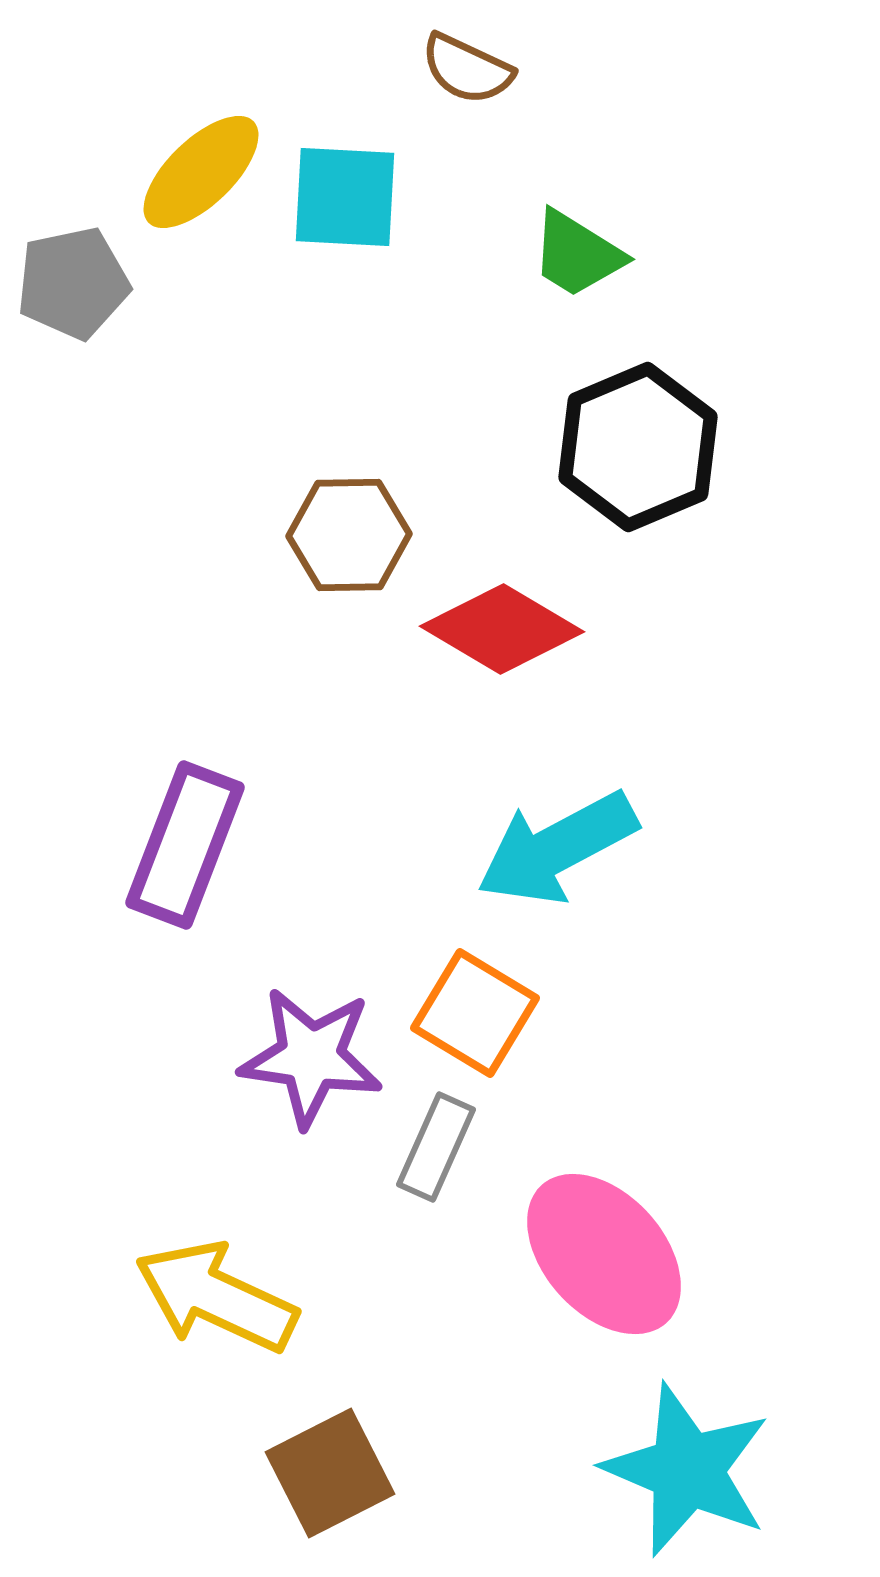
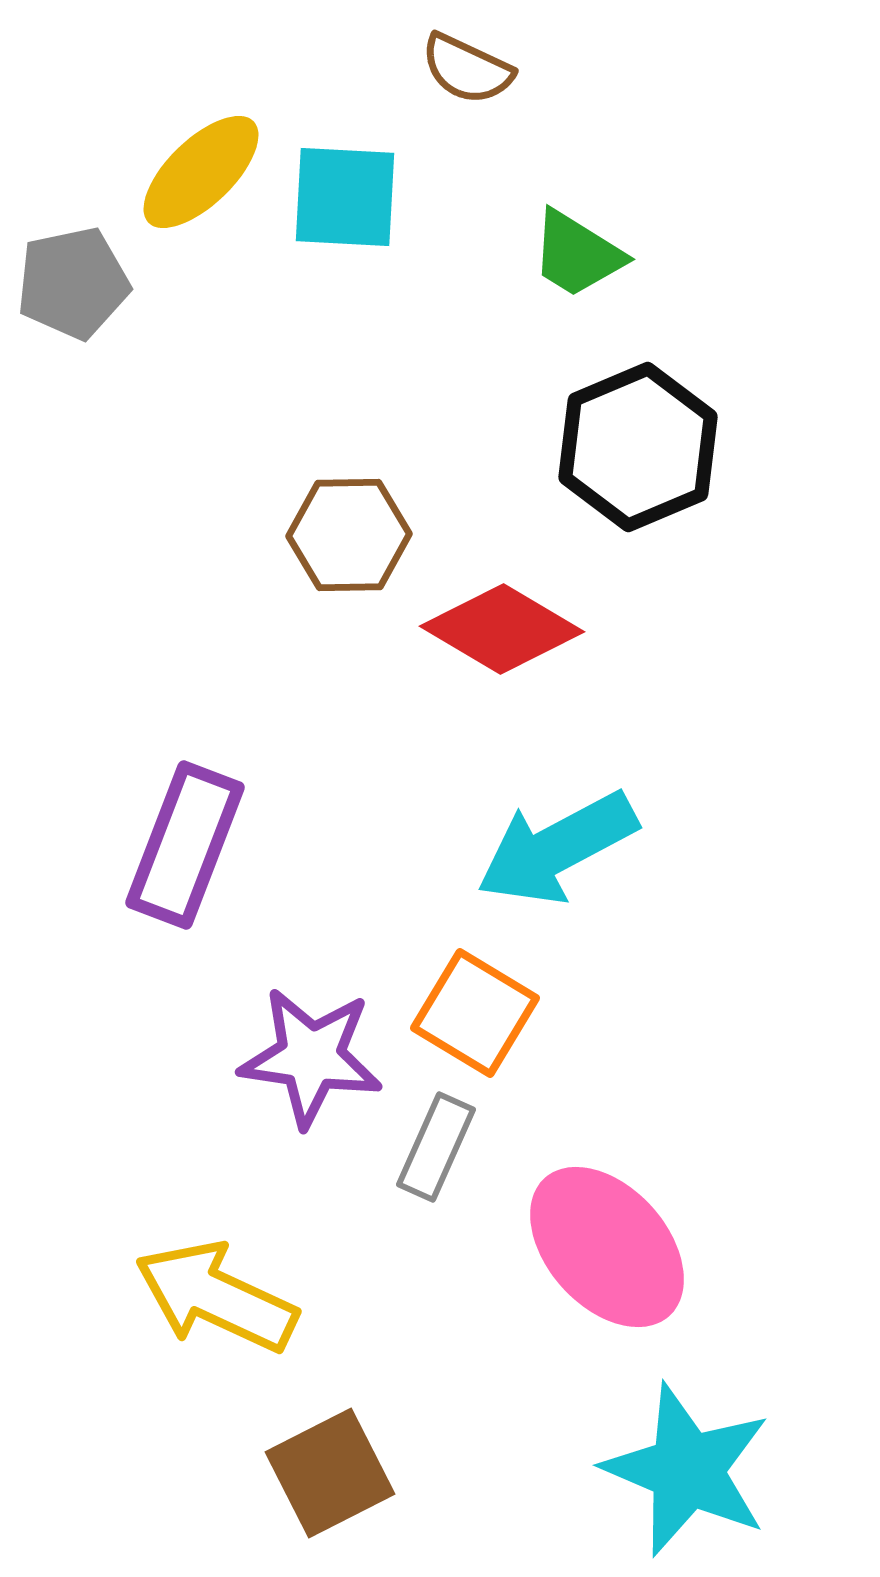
pink ellipse: moved 3 px right, 7 px up
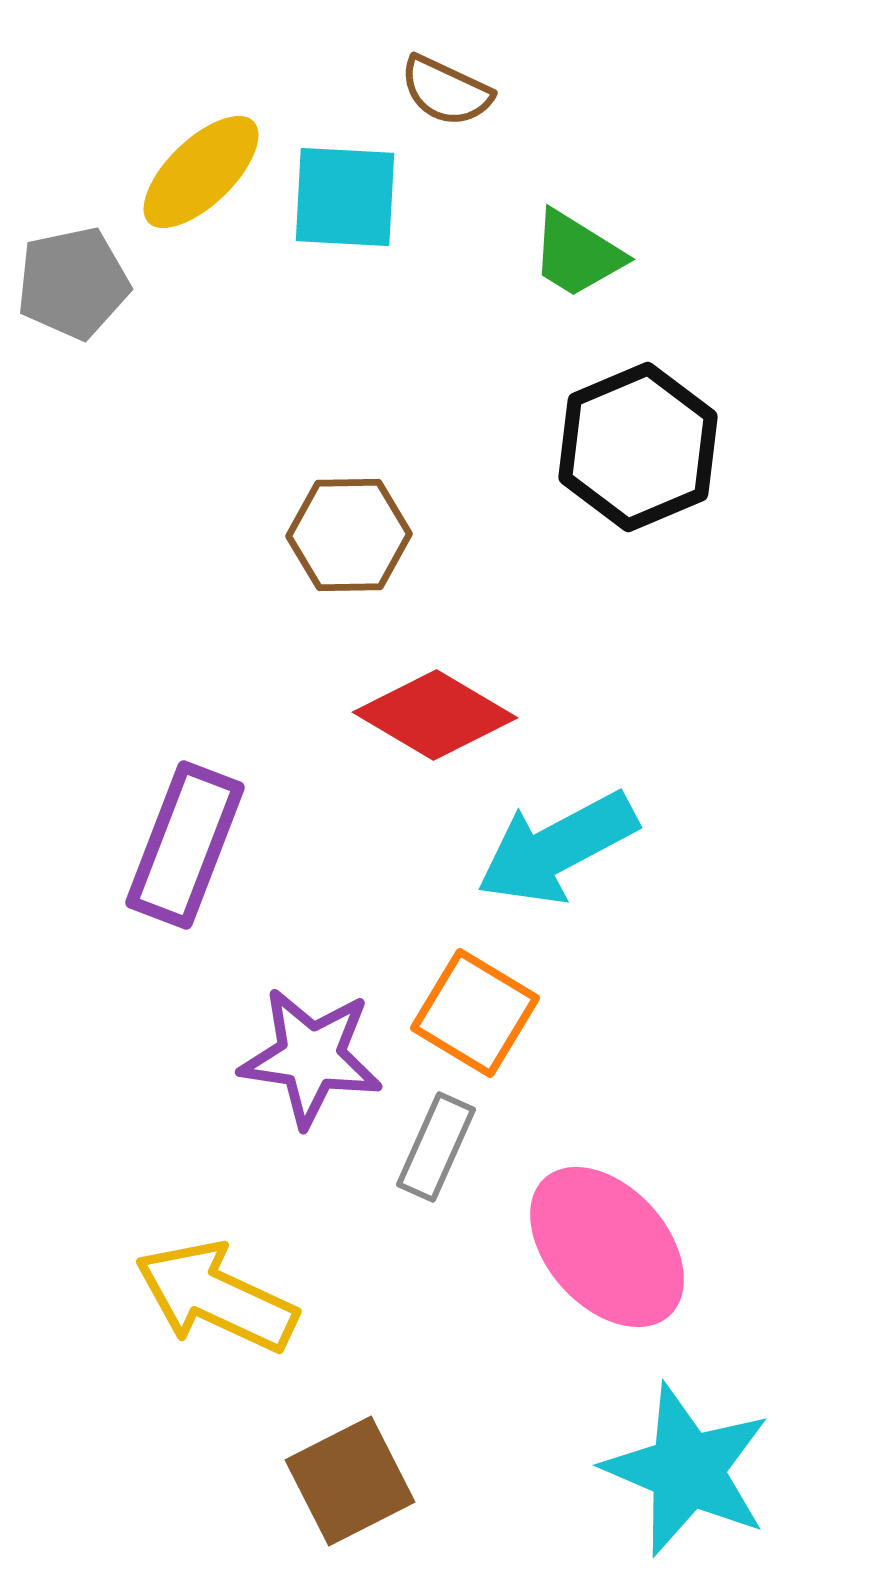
brown semicircle: moved 21 px left, 22 px down
red diamond: moved 67 px left, 86 px down
brown square: moved 20 px right, 8 px down
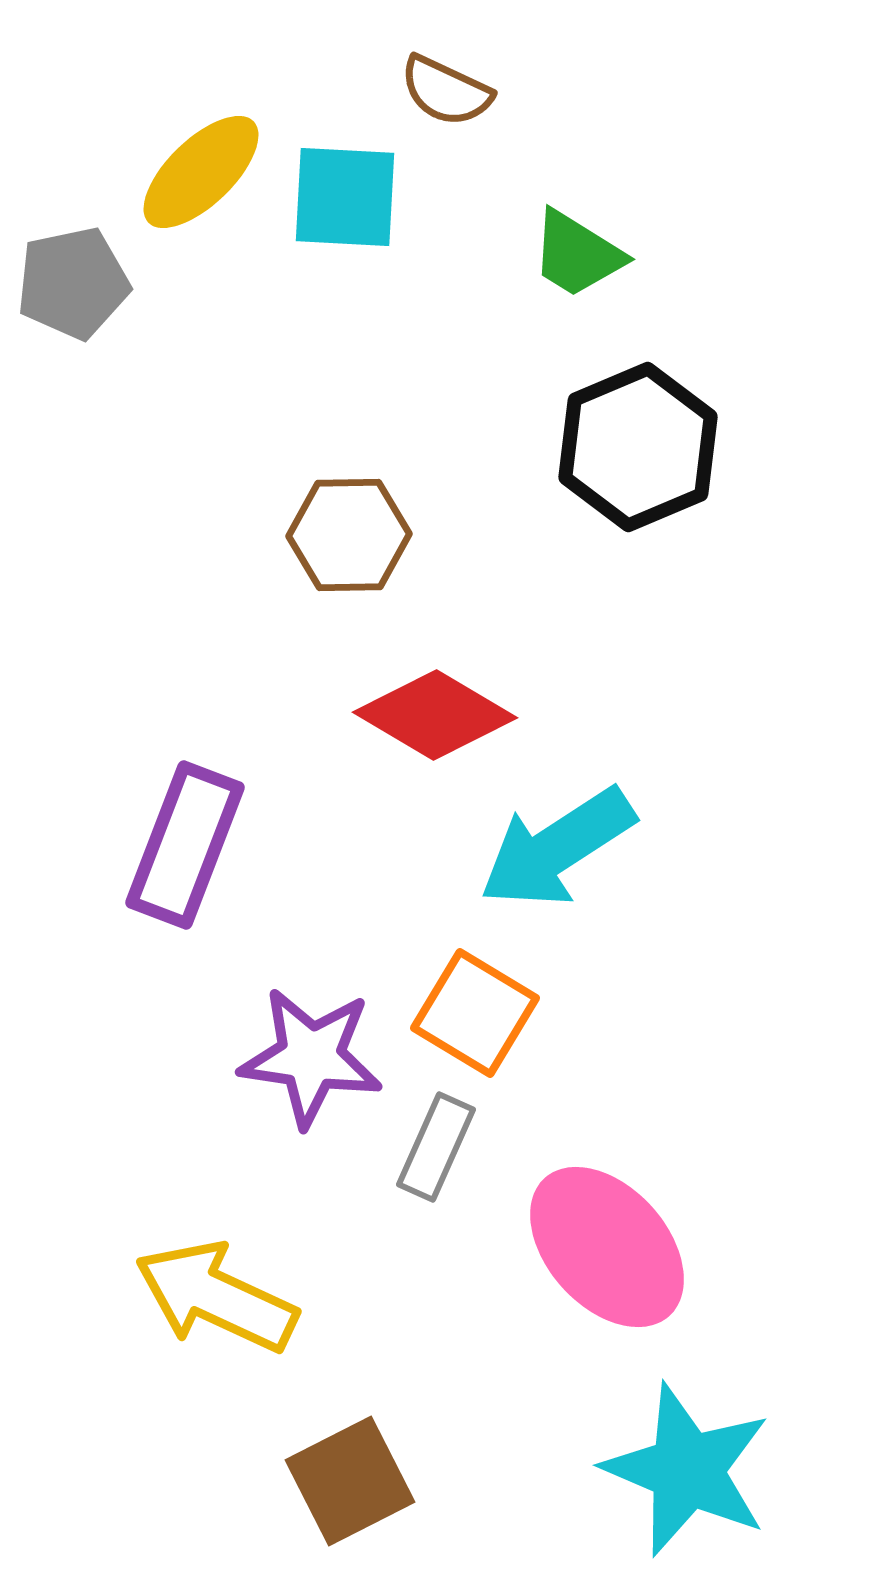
cyan arrow: rotated 5 degrees counterclockwise
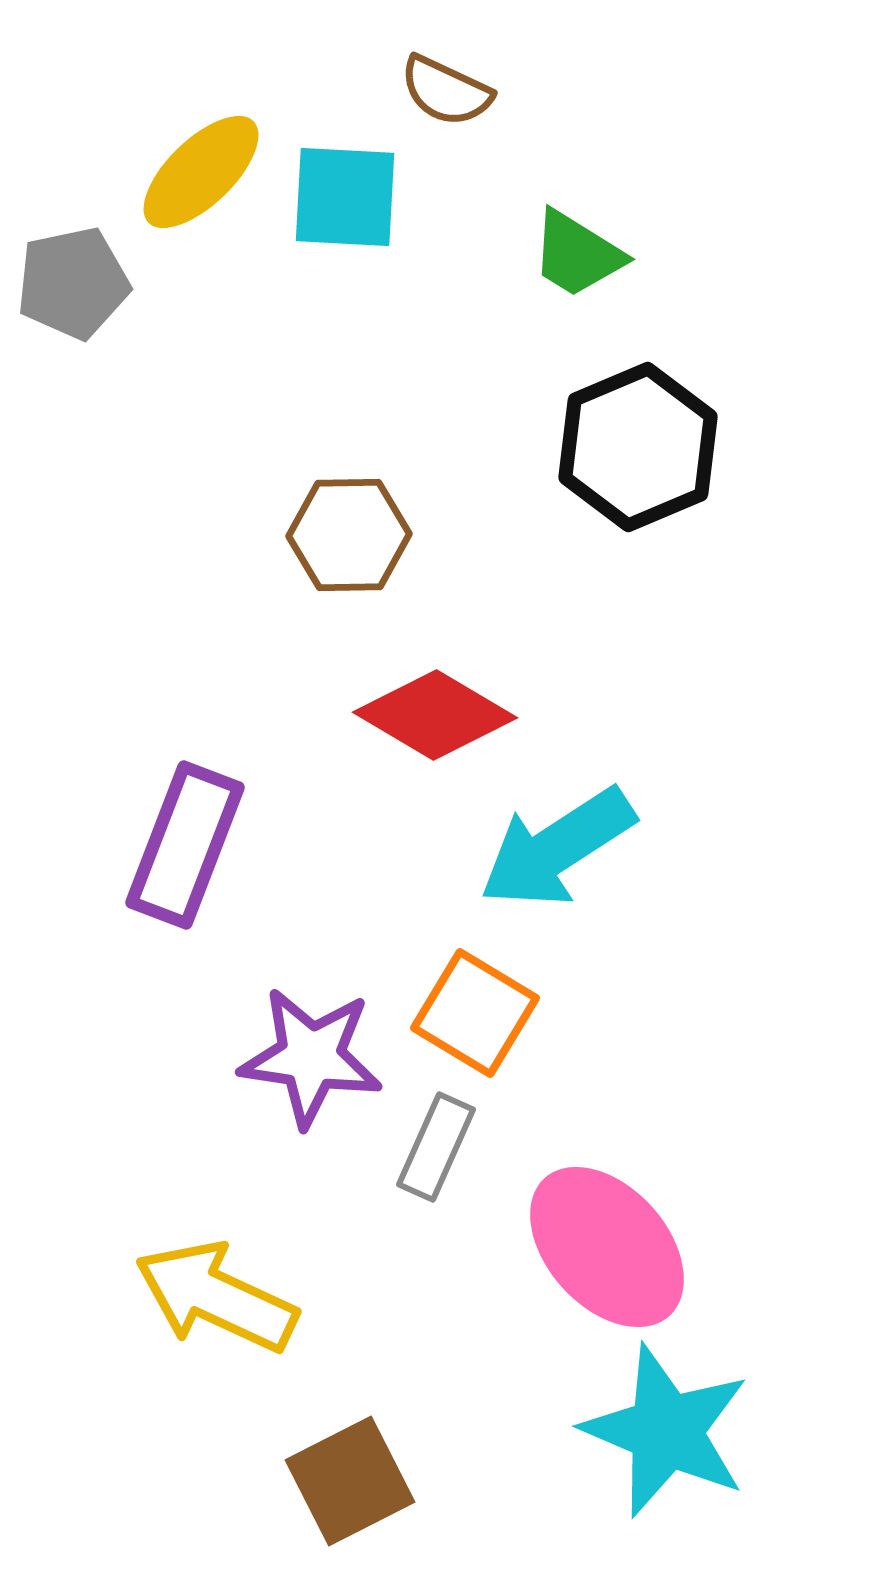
cyan star: moved 21 px left, 39 px up
